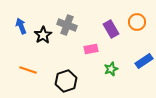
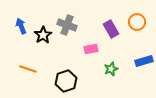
blue rectangle: rotated 18 degrees clockwise
orange line: moved 1 px up
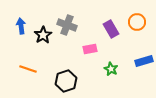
blue arrow: rotated 14 degrees clockwise
pink rectangle: moved 1 px left
green star: rotated 24 degrees counterclockwise
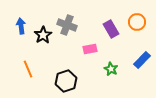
blue rectangle: moved 2 px left, 1 px up; rotated 30 degrees counterclockwise
orange line: rotated 48 degrees clockwise
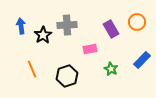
gray cross: rotated 24 degrees counterclockwise
orange line: moved 4 px right
black hexagon: moved 1 px right, 5 px up
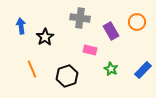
gray cross: moved 13 px right, 7 px up; rotated 12 degrees clockwise
purple rectangle: moved 2 px down
black star: moved 2 px right, 2 px down
pink rectangle: moved 1 px down; rotated 24 degrees clockwise
blue rectangle: moved 1 px right, 10 px down
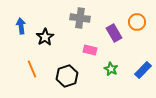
purple rectangle: moved 3 px right, 2 px down
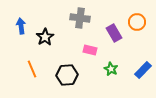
black hexagon: moved 1 px up; rotated 15 degrees clockwise
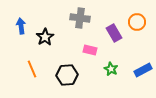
blue rectangle: rotated 18 degrees clockwise
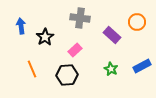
purple rectangle: moved 2 px left, 2 px down; rotated 18 degrees counterclockwise
pink rectangle: moved 15 px left; rotated 56 degrees counterclockwise
blue rectangle: moved 1 px left, 4 px up
